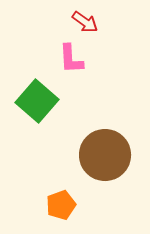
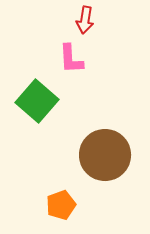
red arrow: moved 2 px up; rotated 64 degrees clockwise
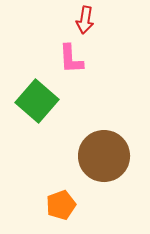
brown circle: moved 1 px left, 1 px down
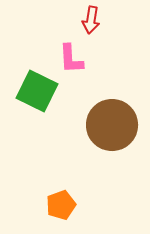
red arrow: moved 6 px right
green square: moved 10 px up; rotated 15 degrees counterclockwise
brown circle: moved 8 px right, 31 px up
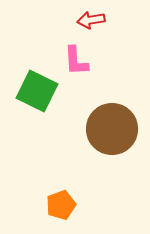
red arrow: rotated 72 degrees clockwise
pink L-shape: moved 5 px right, 2 px down
brown circle: moved 4 px down
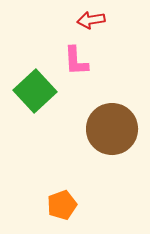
green square: moved 2 px left; rotated 21 degrees clockwise
orange pentagon: moved 1 px right
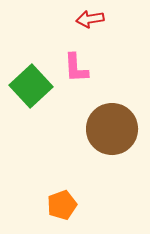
red arrow: moved 1 px left, 1 px up
pink L-shape: moved 7 px down
green square: moved 4 px left, 5 px up
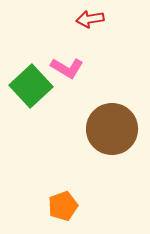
pink L-shape: moved 9 px left; rotated 56 degrees counterclockwise
orange pentagon: moved 1 px right, 1 px down
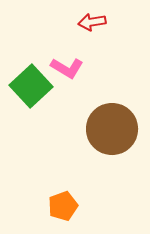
red arrow: moved 2 px right, 3 px down
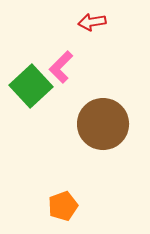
pink L-shape: moved 6 px left, 1 px up; rotated 104 degrees clockwise
brown circle: moved 9 px left, 5 px up
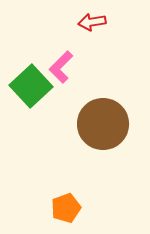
orange pentagon: moved 3 px right, 2 px down
